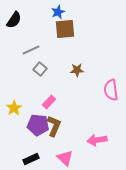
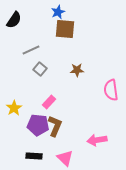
brown square: rotated 10 degrees clockwise
brown L-shape: moved 1 px right
black rectangle: moved 3 px right, 3 px up; rotated 28 degrees clockwise
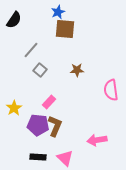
gray line: rotated 24 degrees counterclockwise
gray square: moved 1 px down
black rectangle: moved 4 px right, 1 px down
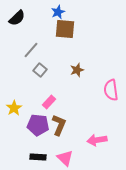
black semicircle: moved 3 px right, 2 px up; rotated 12 degrees clockwise
brown star: rotated 16 degrees counterclockwise
brown L-shape: moved 4 px right, 1 px up
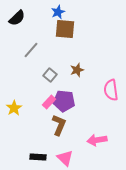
gray square: moved 10 px right, 5 px down
purple pentagon: moved 26 px right, 24 px up
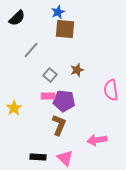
pink rectangle: moved 1 px left, 6 px up; rotated 48 degrees clockwise
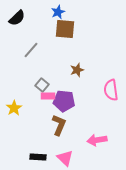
gray square: moved 8 px left, 10 px down
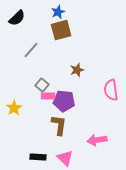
brown square: moved 4 px left, 1 px down; rotated 20 degrees counterclockwise
brown L-shape: rotated 15 degrees counterclockwise
